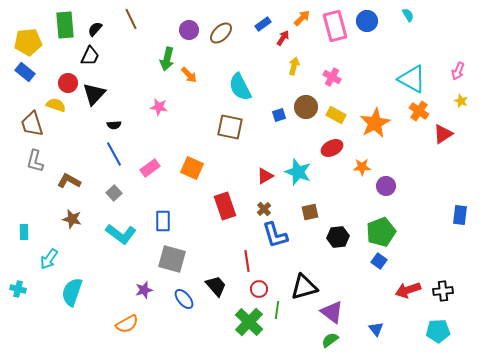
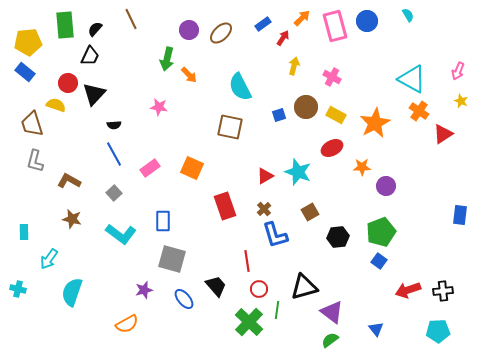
brown square at (310, 212): rotated 18 degrees counterclockwise
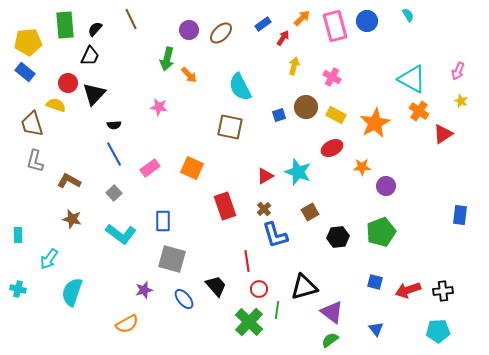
cyan rectangle at (24, 232): moved 6 px left, 3 px down
blue square at (379, 261): moved 4 px left, 21 px down; rotated 21 degrees counterclockwise
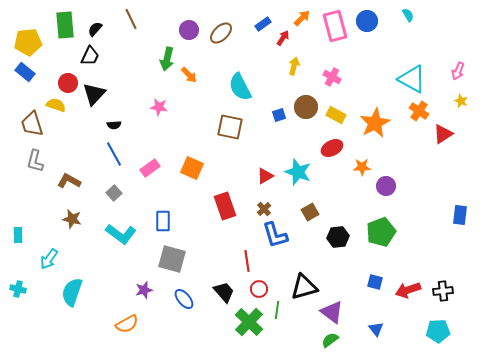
black trapezoid at (216, 286): moved 8 px right, 6 px down
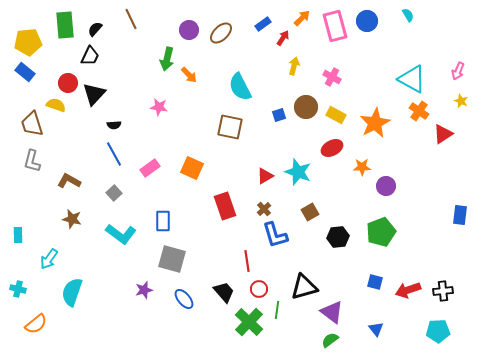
gray L-shape at (35, 161): moved 3 px left
orange semicircle at (127, 324): moved 91 px left; rotated 10 degrees counterclockwise
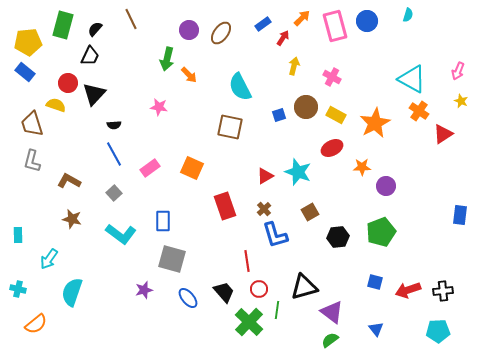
cyan semicircle at (408, 15): rotated 48 degrees clockwise
green rectangle at (65, 25): moved 2 px left; rotated 20 degrees clockwise
brown ellipse at (221, 33): rotated 10 degrees counterclockwise
blue ellipse at (184, 299): moved 4 px right, 1 px up
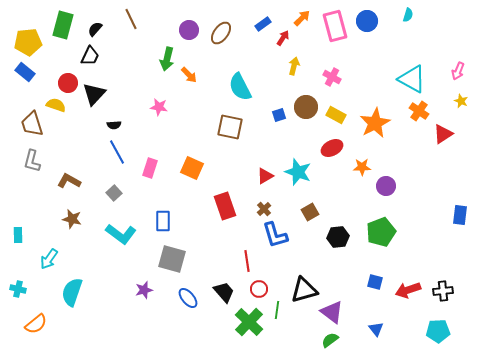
blue line at (114, 154): moved 3 px right, 2 px up
pink rectangle at (150, 168): rotated 36 degrees counterclockwise
black triangle at (304, 287): moved 3 px down
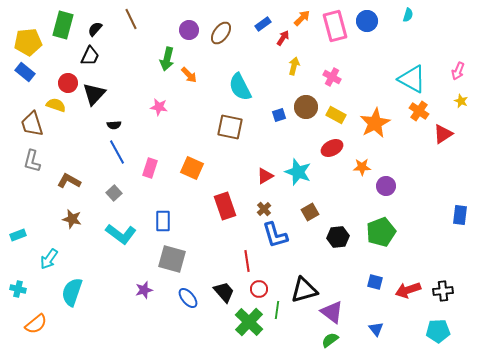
cyan rectangle at (18, 235): rotated 70 degrees clockwise
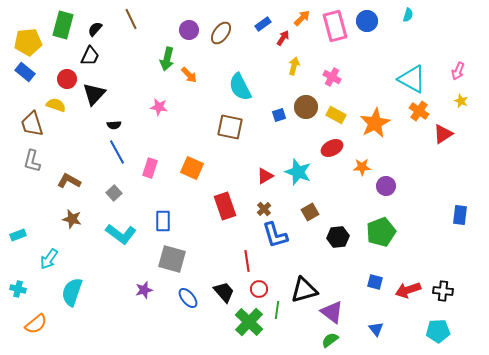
red circle at (68, 83): moved 1 px left, 4 px up
black cross at (443, 291): rotated 12 degrees clockwise
